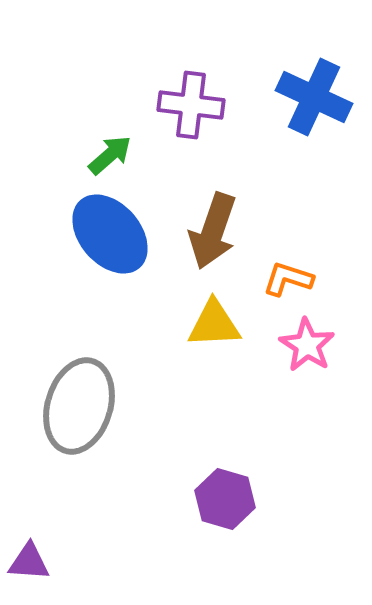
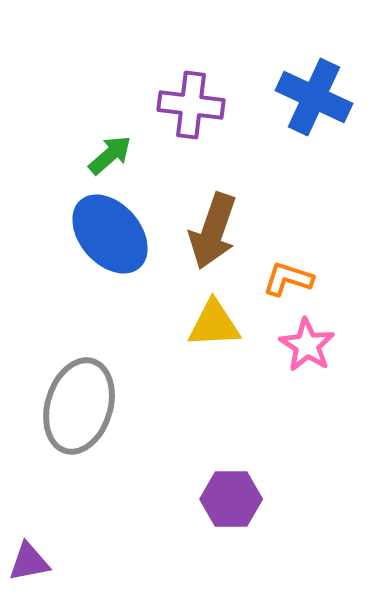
purple hexagon: moved 6 px right; rotated 16 degrees counterclockwise
purple triangle: rotated 15 degrees counterclockwise
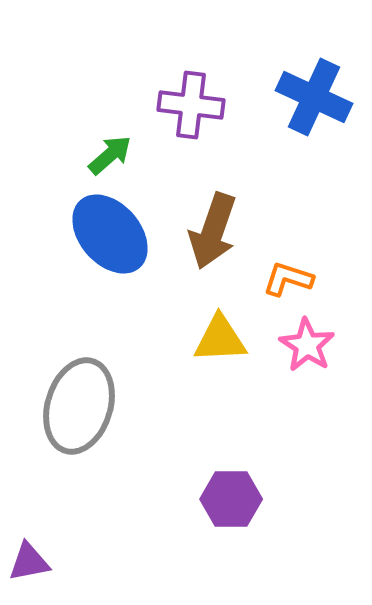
yellow triangle: moved 6 px right, 15 px down
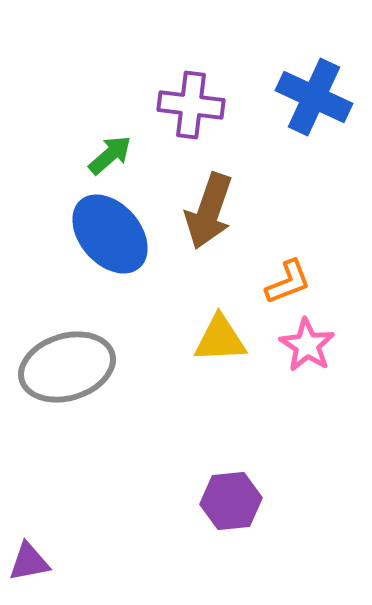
brown arrow: moved 4 px left, 20 px up
orange L-shape: moved 3 px down; rotated 141 degrees clockwise
gray ellipse: moved 12 px left, 39 px up; rotated 56 degrees clockwise
purple hexagon: moved 2 px down; rotated 6 degrees counterclockwise
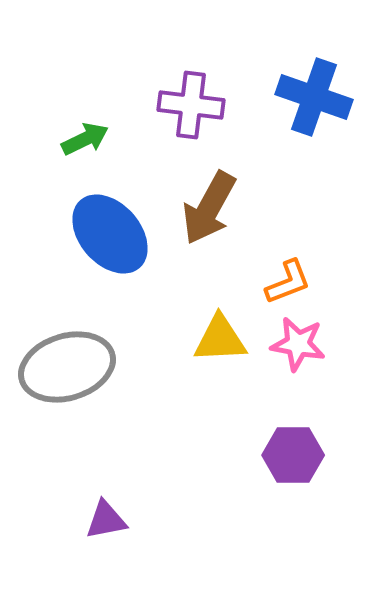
blue cross: rotated 6 degrees counterclockwise
green arrow: moved 25 px left, 16 px up; rotated 15 degrees clockwise
brown arrow: moved 3 px up; rotated 10 degrees clockwise
pink star: moved 9 px left, 1 px up; rotated 22 degrees counterclockwise
purple hexagon: moved 62 px right, 46 px up; rotated 6 degrees clockwise
purple triangle: moved 77 px right, 42 px up
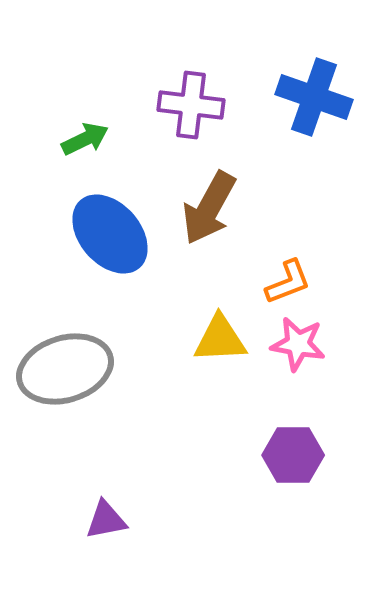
gray ellipse: moved 2 px left, 2 px down
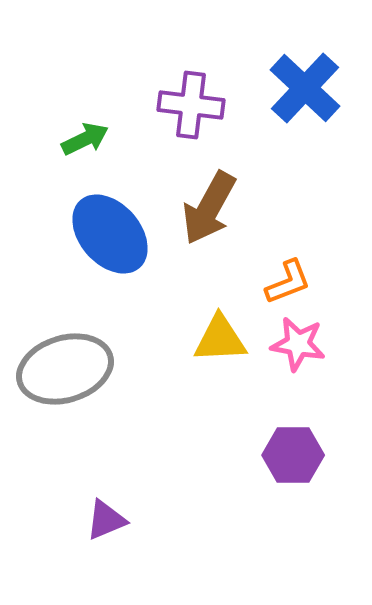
blue cross: moved 9 px left, 9 px up; rotated 24 degrees clockwise
purple triangle: rotated 12 degrees counterclockwise
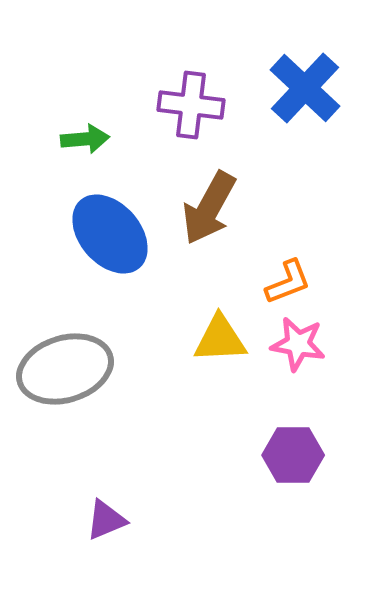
green arrow: rotated 21 degrees clockwise
